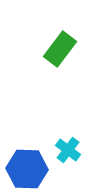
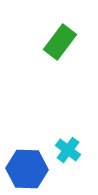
green rectangle: moved 7 px up
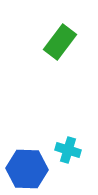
cyan cross: rotated 20 degrees counterclockwise
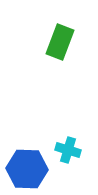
green rectangle: rotated 16 degrees counterclockwise
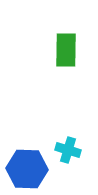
green rectangle: moved 6 px right, 8 px down; rotated 20 degrees counterclockwise
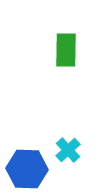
cyan cross: rotated 30 degrees clockwise
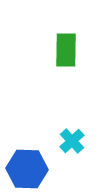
cyan cross: moved 4 px right, 9 px up
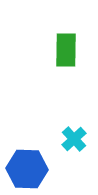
cyan cross: moved 2 px right, 2 px up
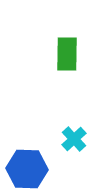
green rectangle: moved 1 px right, 4 px down
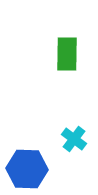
cyan cross: rotated 10 degrees counterclockwise
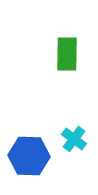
blue hexagon: moved 2 px right, 13 px up
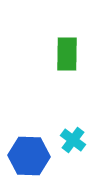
cyan cross: moved 1 px left, 1 px down
